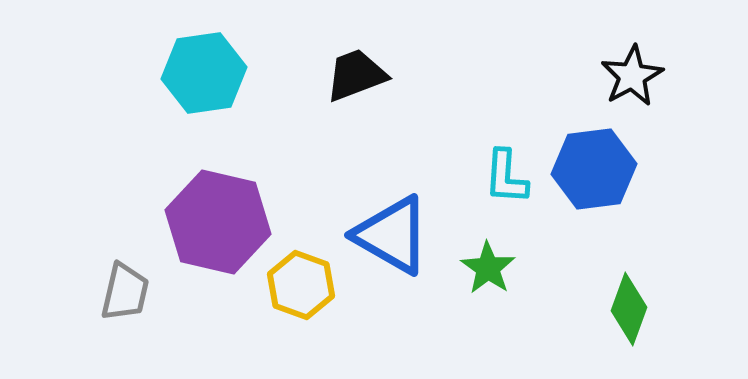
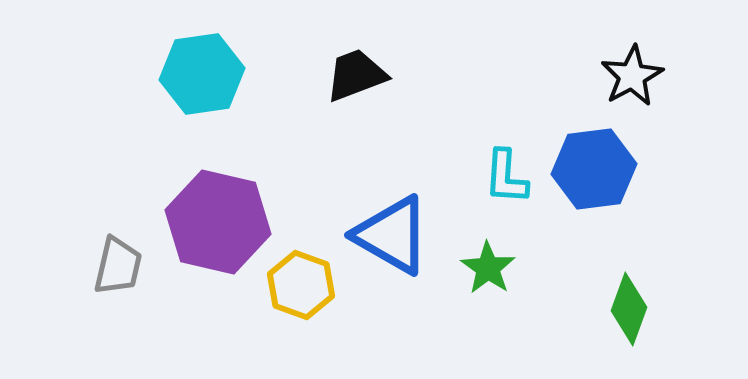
cyan hexagon: moved 2 px left, 1 px down
gray trapezoid: moved 7 px left, 26 px up
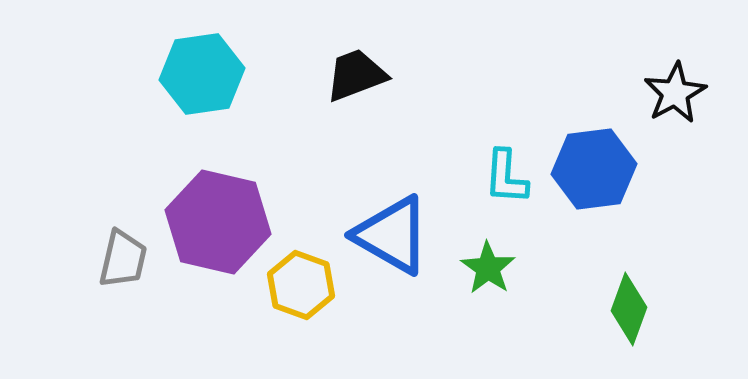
black star: moved 43 px right, 17 px down
gray trapezoid: moved 5 px right, 7 px up
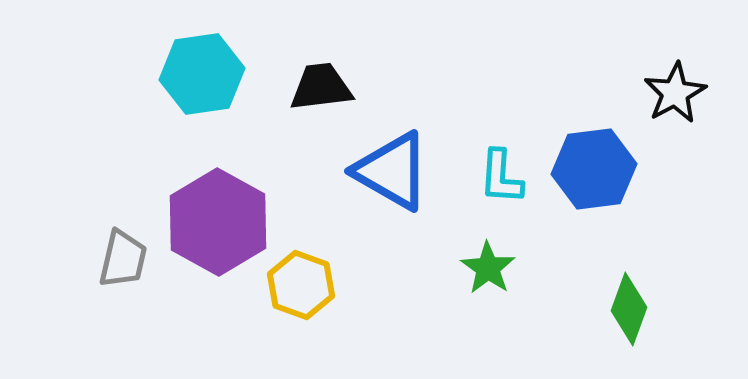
black trapezoid: moved 35 px left, 12 px down; rotated 14 degrees clockwise
cyan L-shape: moved 5 px left
purple hexagon: rotated 16 degrees clockwise
blue triangle: moved 64 px up
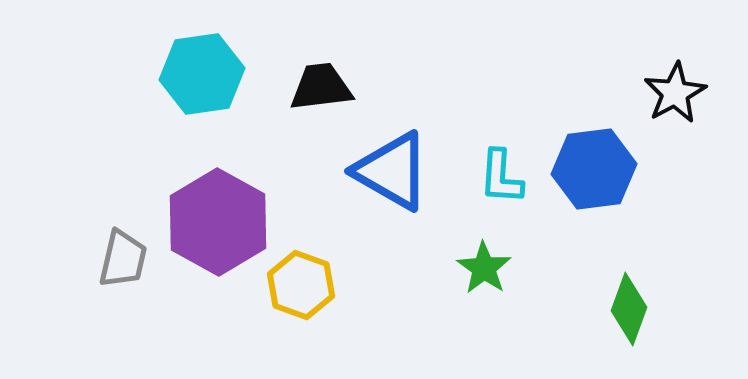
green star: moved 4 px left
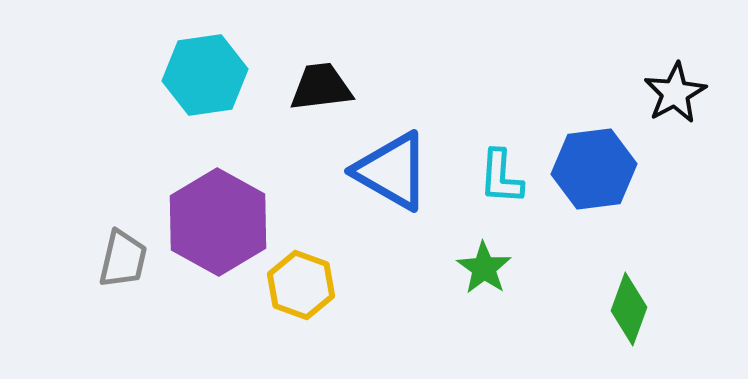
cyan hexagon: moved 3 px right, 1 px down
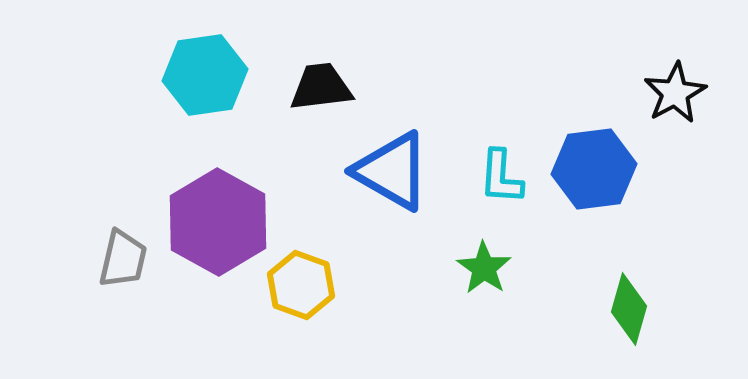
green diamond: rotated 4 degrees counterclockwise
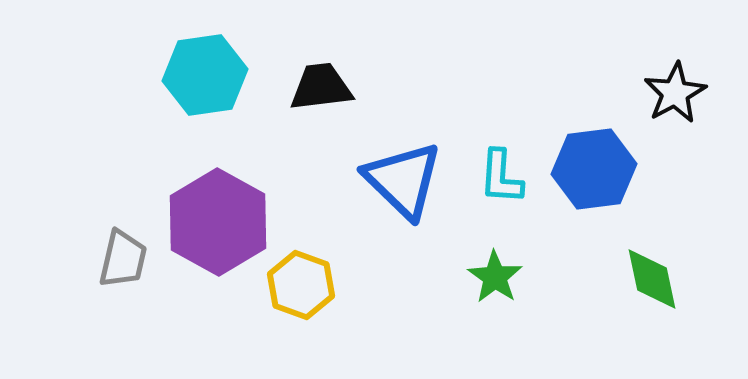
blue triangle: moved 11 px right, 9 px down; rotated 14 degrees clockwise
green star: moved 11 px right, 9 px down
green diamond: moved 23 px right, 30 px up; rotated 28 degrees counterclockwise
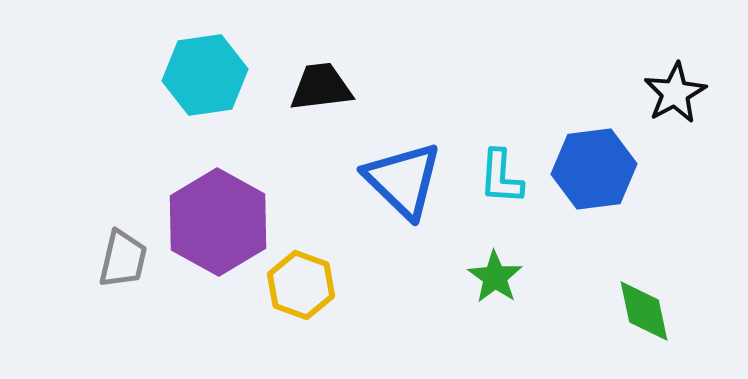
green diamond: moved 8 px left, 32 px down
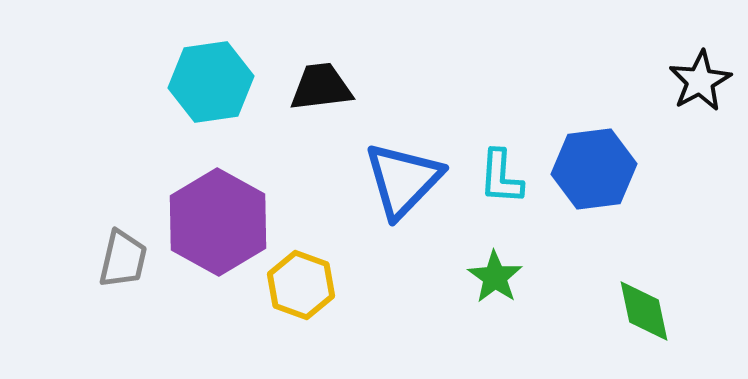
cyan hexagon: moved 6 px right, 7 px down
black star: moved 25 px right, 12 px up
blue triangle: rotated 30 degrees clockwise
